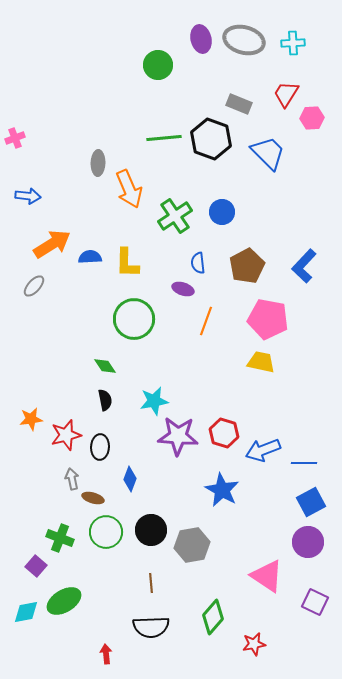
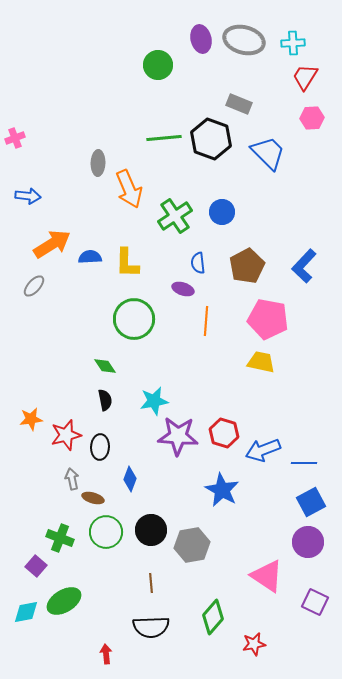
red trapezoid at (286, 94): moved 19 px right, 17 px up
orange line at (206, 321): rotated 16 degrees counterclockwise
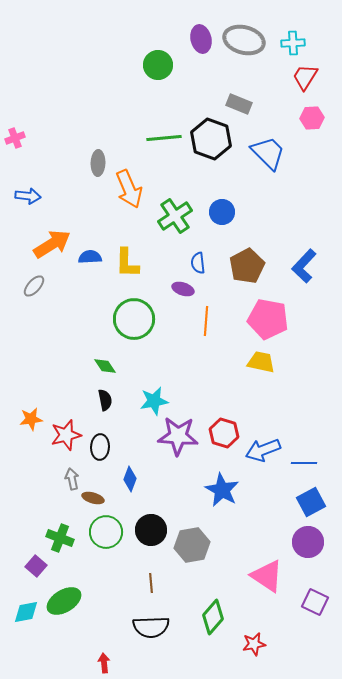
red arrow at (106, 654): moved 2 px left, 9 px down
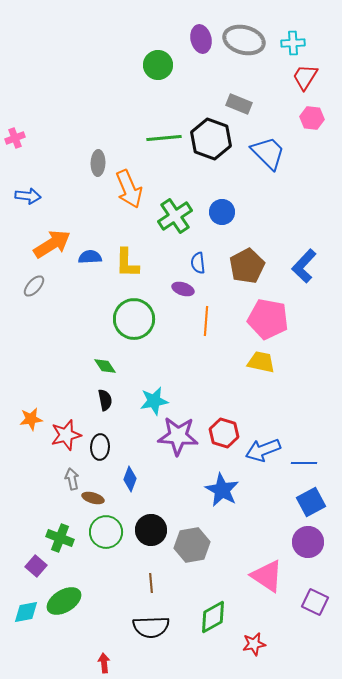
pink hexagon at (312, 118): rotated 10 degrees clockwise
green diamond at (213, 617): rotated 20 degrees clockwise
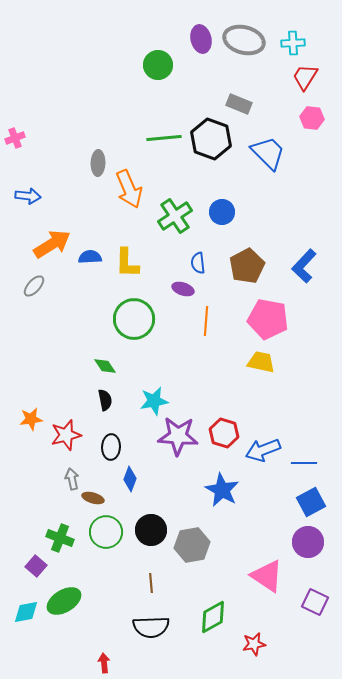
black ellipse at (100, 447): moved 11 px right
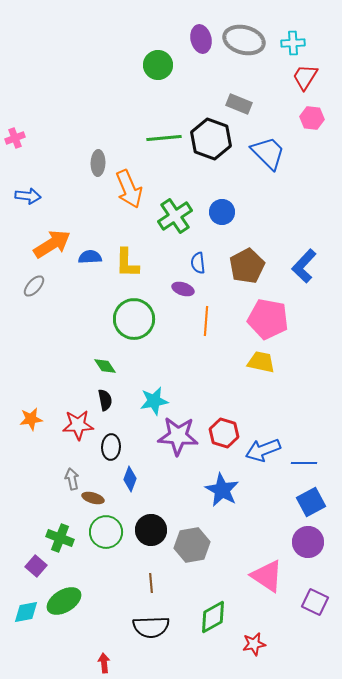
red star at (66, 435): moved 12 px right, 10 px up; rotated 12 degrees clockwise
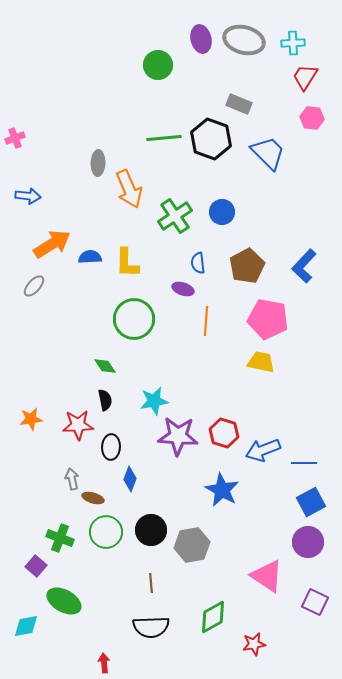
green ellipse at (64, 601): rotated 60 degrees clockwise
cyan diamond at (26, 612): moved 14 px down
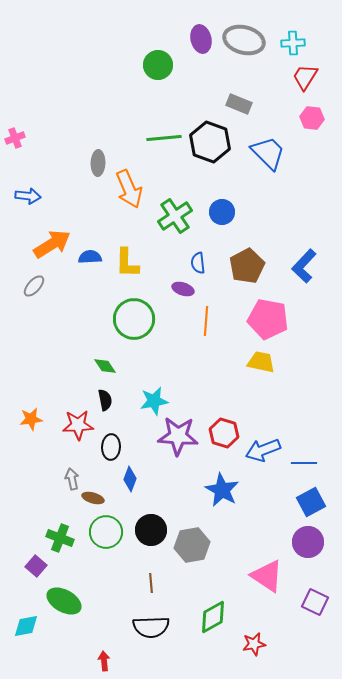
black hexagon at (211, 139): moved 1 px left, 3 px down
red arrow at (104, 663): moved 2 px up
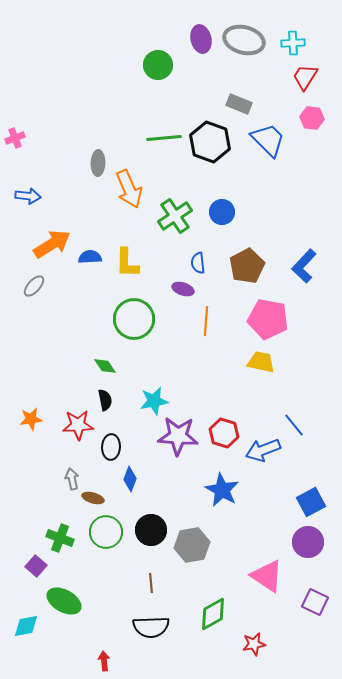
blue trapezoid at (268, 153): moved 13 px up
blue line at (304, 463): moved 10 px left, 38 px up; rotated 50 degrees clockwise
green diamond at (213, 617): moved 3 px up
